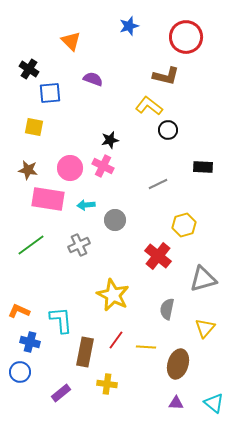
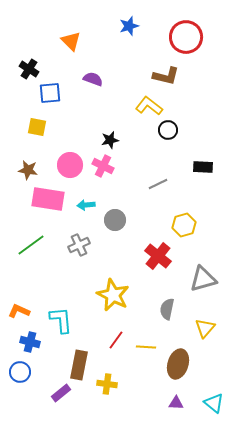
yellow square: moved 3 px right
pink circle: moved 3 px up
brown rectangle: moved 6 px left, 13 px down
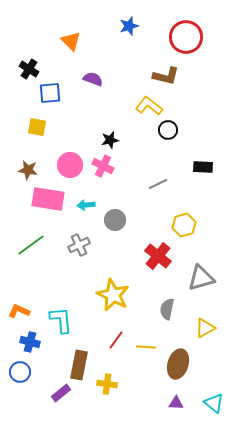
gray triangle: moved 2 px left, 1 px up
yellow triangle: rotated 20 degrees clockwise
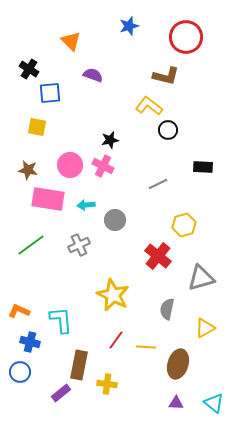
purple semicircle: moved 4 px up
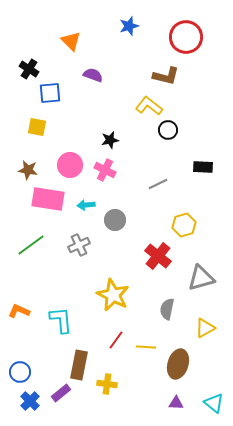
pink cross: moved 2 px right, 4 px down
blue cross: moved 59 px down; rotated 30 degrees clockwise
